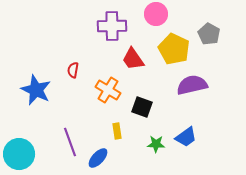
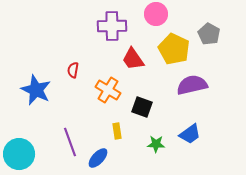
blue trapezoid: moved 4 px right, 3 px up
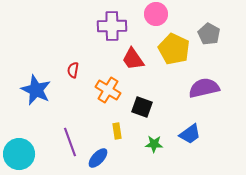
purple semicircle: moved 12 px right, 3 px down
green star: moved 2 px left
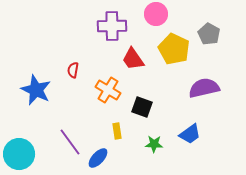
purple line: rotated 16 degrees counterclockwise
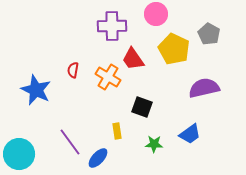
orange cross: moved 13 px up
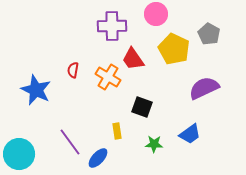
purple semicircle: rotated 12 degrees counterclockwise
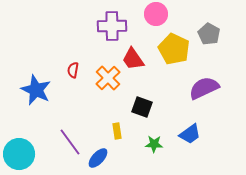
orange cross: moved 1 px down; rotated 15 degrees clockwise
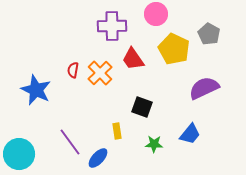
orange cross: moved 8 px left, 5 px up
blue trapezoid: rotated 15 degrees counterclockwise
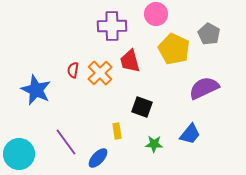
red trapezoid: moved 3 px left, 2 px down; rotated 20 degrees clockwise
purple line: moved 4 px left
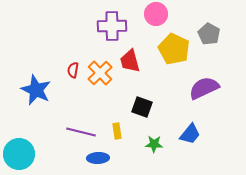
purple line: moved 15 px right, 10 px up; rotated 40 degrees counterclockwise
blue ellipse: rotated 45 degrees clockwise
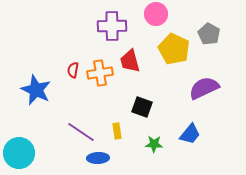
orange cross: rotated 35 degrees clockwise
purple line: rotated 20 degrees clockwise
cyan circle: moved 1 px up
